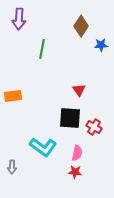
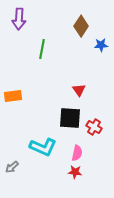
cyan L-shape: rotated 12 degrees counterclockwise
gray arrow: rotated 48 degrees clockwise
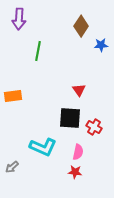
green line: moved 4 px left, 2 px down
pink semicircle: moved 1 px right, 1 px up
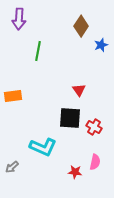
blue star: rotated 16 degrees counterclockwise
pink semicircle: moved 17 px right, 10 px down
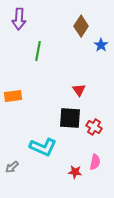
blue star: rotated 16 degrees counterclockwise
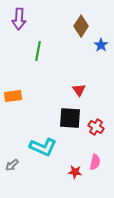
red cross: moved 2 px right
gray arrow: moved 2 px up
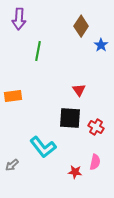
cyan L-shape: rotated 28 degrees clockwise
